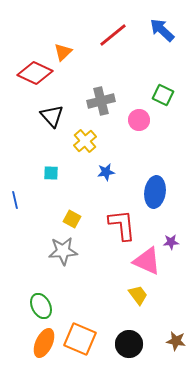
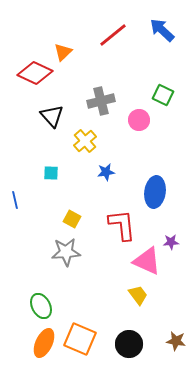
gray star: moved 3 px right, 1 px down
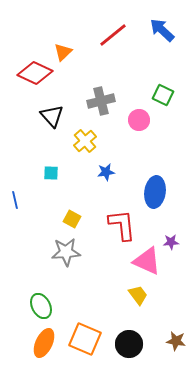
orange square: moved 5 px right
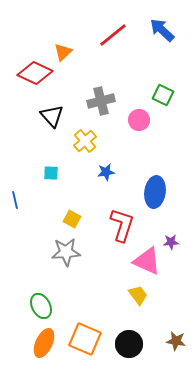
red L-shape: rotated 24 degrees clockwise
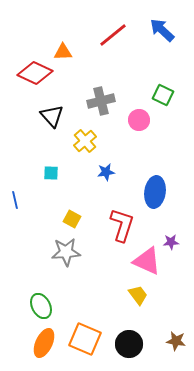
orange triangle: rotated 42 degrees clockwise
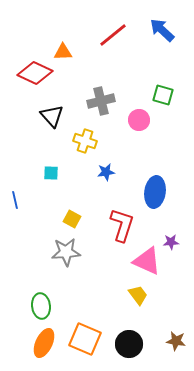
green square: rotated 10 degrees counterclockwise
yellow cross: rotated 30 degrees counterclockwise
green ellipse: rotated 20 degrees clockwise
